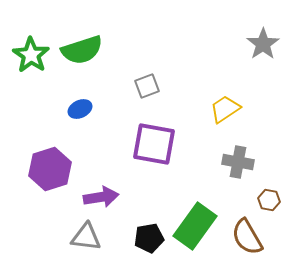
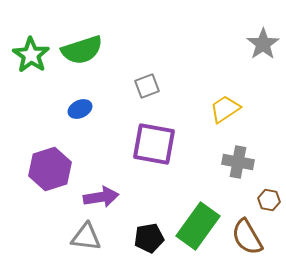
green rectangle: moved 3 px right
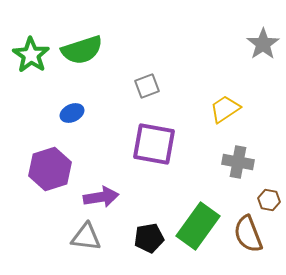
blue ellipse: moved 8 px left, 4 px down
brown semicircle: moved 1 px right, 3 px up; rotated 9 degrees clockwise
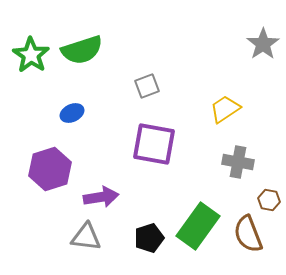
black pentagon: rotated 8 degrees counterclockwise
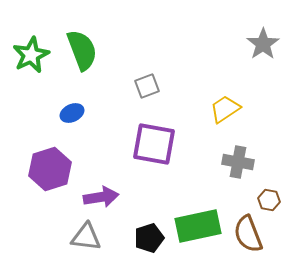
green semicircle: rotated 93 degrees counterclockwise
green star: rotated 12 degrees clockwise
green rectangle: rotated 42 degrees clockwise
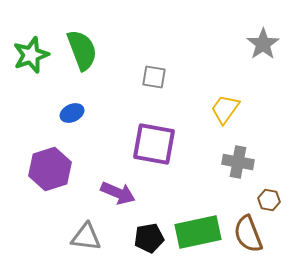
green star: rotated 6 degrees clockwise
gray square: moved 7 px right, 9 px up; rotated 30 degrees clockwise
yellow trapezoid: rotated 20 degrees counterclockwise
purple arrow: moved 17 px right, 4 px up; rotated 32 degrees clockwise
green rectangle: moved 6 px down
black pentagon: rotated 8 degrees clockwise
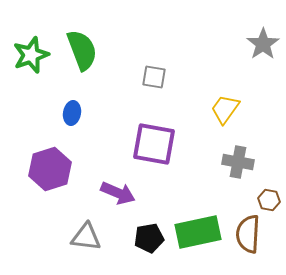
blue ellipse: rotated 55 degrees counterclockwise
brown semicircle: rotated 24 degrees clockwise
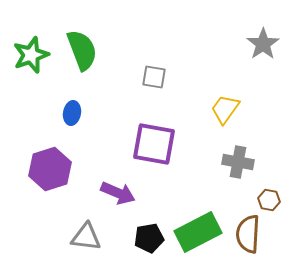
green rectangle: rotated 15 degrees counterclockwise
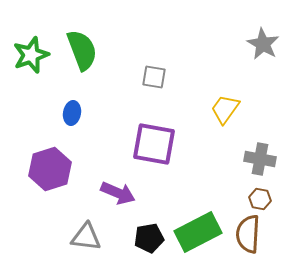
gray star: rotated 8 degrees counterclockwise
gray cross: moved 22 px right, 3 px up
brown hexagon: moved 9 px left, 1 px up
